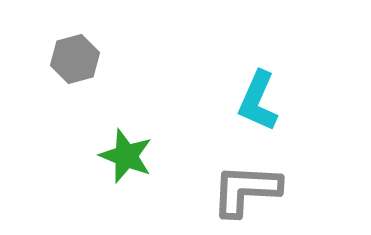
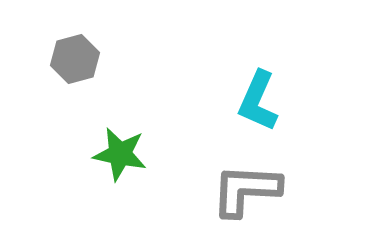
green star: moved 6 px left, 2 px up; rotated 10 degrees counterclockwise
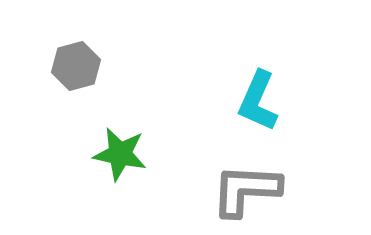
gray hexagon: moved 1 px right, 7 px down
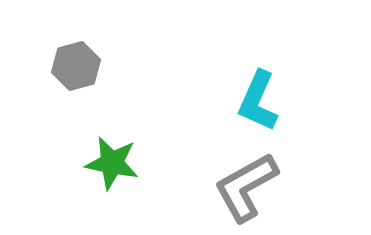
green star: moved 8 px left, 9 px down
gray L-shape: moved 3 px up; rotated 32 degrees counterclockwise
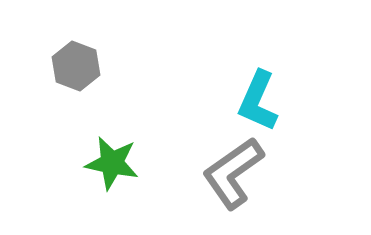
gray hexagon: rotated 24 degrees counterclockwise
gray L-shape: moved 13 px left, 14 px up; rotated 6 degrees counterclockwise
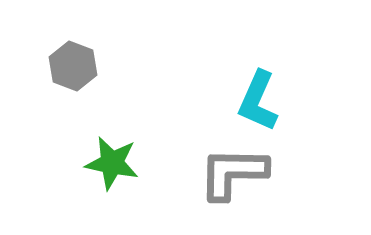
gray hexagon: moved 3 px left
gray L-shape: rotated 36 degrees clockwise
